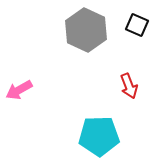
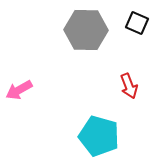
black square: moved 2 px up
gray hexagon: rotated 24 degrees counterclockwise
cyan pentagon: rotated 18 degrees clockwise
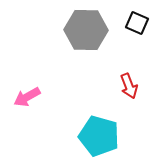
pink arrow: moved 8 px right, 7 px down
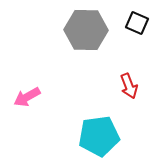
cyan pentagon: rotated 24 degrees counterclockwise
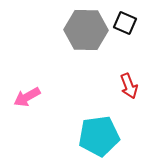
black square: moved 12 px left
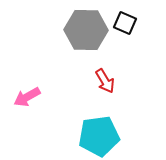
red arrow: moved 24 px left, 5 px up; rotated 10 degrees counterclockwise
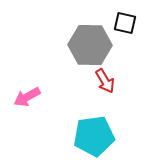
black square: rotated 10 degrees counterclockwise
gray hexagon: moved 4 px right, 15 px down
cyan pentagon: moved 5 px left
